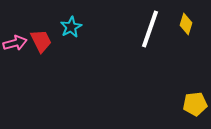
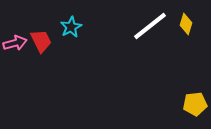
white line: moved 3 px up; rotated 33 degrees clockwise
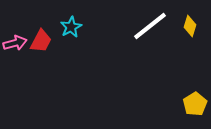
yellow diamond: moved 4 px right, 2 px down
red trapezoid: rotated 55 degrees clockwise
yellow pentagon: rotated 25 degrees counterclockwise
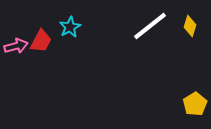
cyan star: moved 1 px left
pink arrow: moved 1 px right, 3 px down
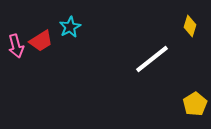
white line: moved 2 px right, 33 px down
red trapezoid: rotated 30 degrees clockwise
pink arrow: rotated 90 degrees clockwise
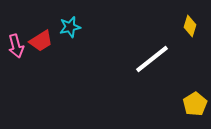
cyan star: rotated 15 degrees clockwise
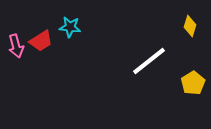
cyan star: rotated 20 degrees clockwise
white line: moved 3 px left, 2 px down
yellow pentagon: moved 2 px left, 21 px up
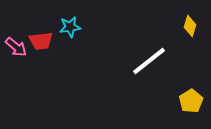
cyan star: rotated 15 degrees counterclockwise
red trapezoid: rotated 25 degrees clockwise
pink arrow: moved 1 px down; rotated 35 degrees counterclockwise
yellow pentagon: moved 2 px left, 18 px down
